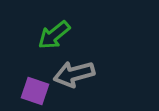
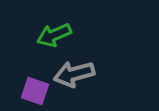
green arrow: rotated 16 degrees clockwise
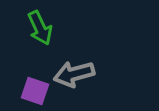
green arrow: moved 14 px left, 7 px up; rotated 92 degrees counterclockwise
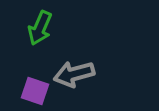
green arrow: rotated 48 degrees clockwise
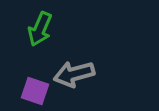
green arrow: moved 1 px down
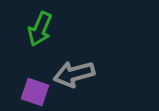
purple square: moved 1 px down
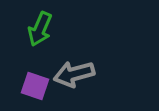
purple square: moved 6 px up
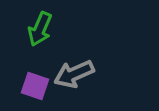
gray arrow: rotated 9 degrees counterclockwise
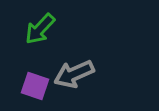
green arrow: rotated 20 degrees clockwise
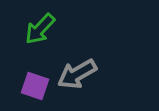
gray arrow: moved 3 px right; rotated 6 degrees counterclockwise
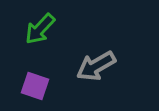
gray arrow: moved 19 px right, 8 px up
